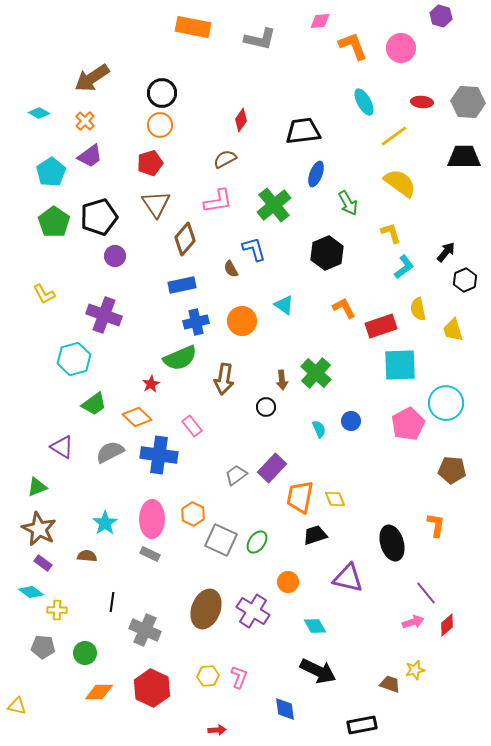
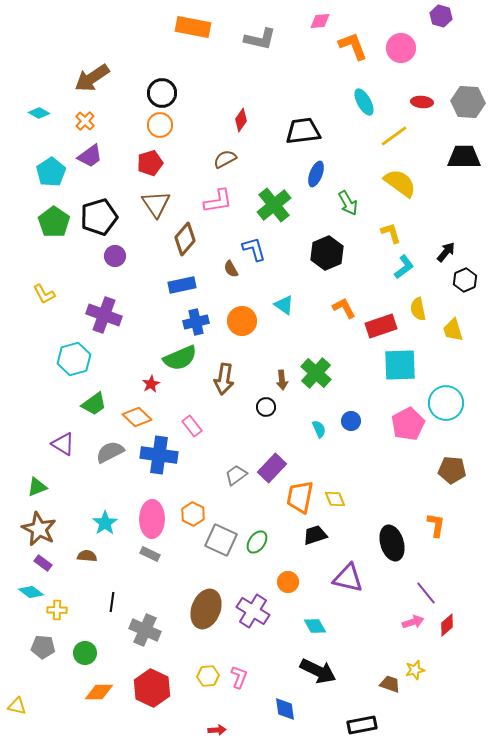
purple triangle at (62, 447): moved 1 px right, 3 px up
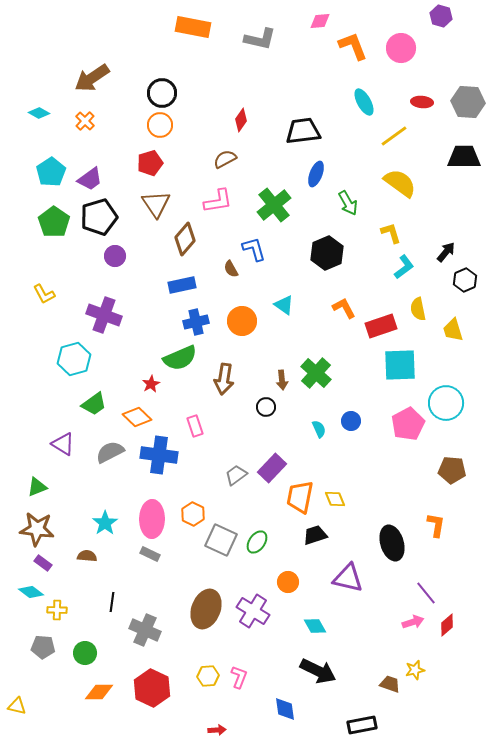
purple trapezoid at (90, 156): moved 23 px down
pink rectangle at (192, 426): moved 3 px right; rotated 20 degrees clockwise
brown star at (39, 529): moved 2 px left; rotated 20 degrees counterclockwise
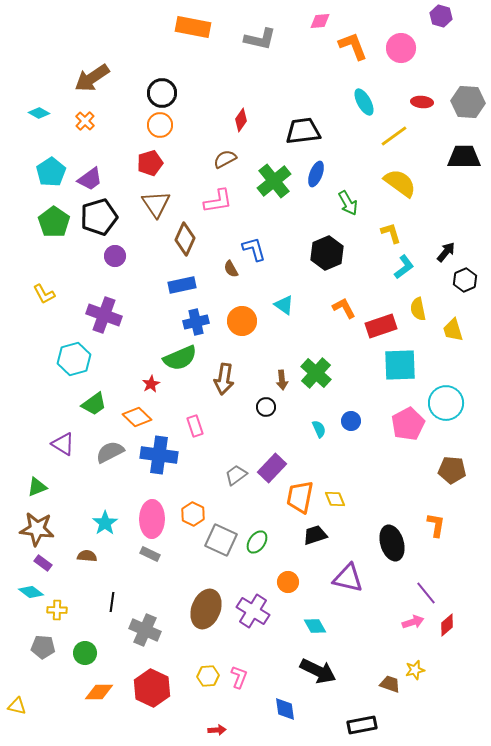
green cross at (274, 205): moved 24 px up
brown diamond at (185, 239): rotated 16 degrees counterclockwise
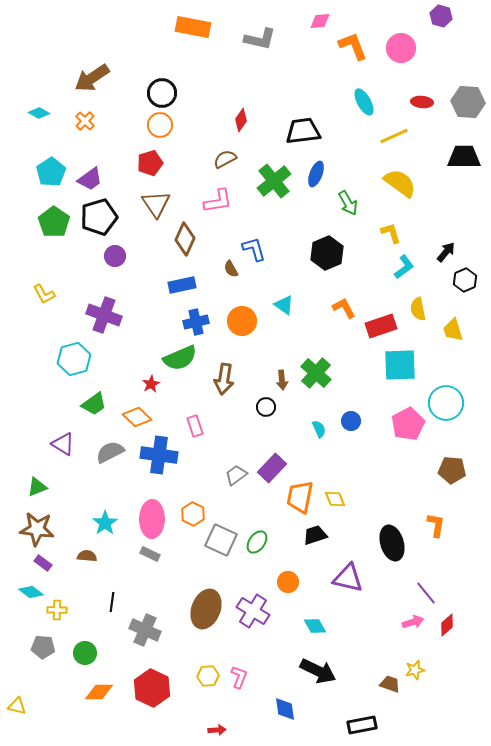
yellow line at (394, 136): rotated 12 degrees clockwise
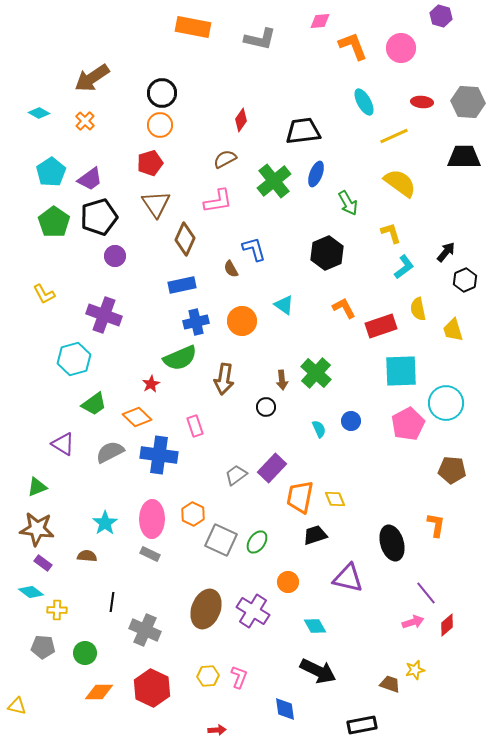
cyan square at (400, 365): moved 1 px right, 6 px down
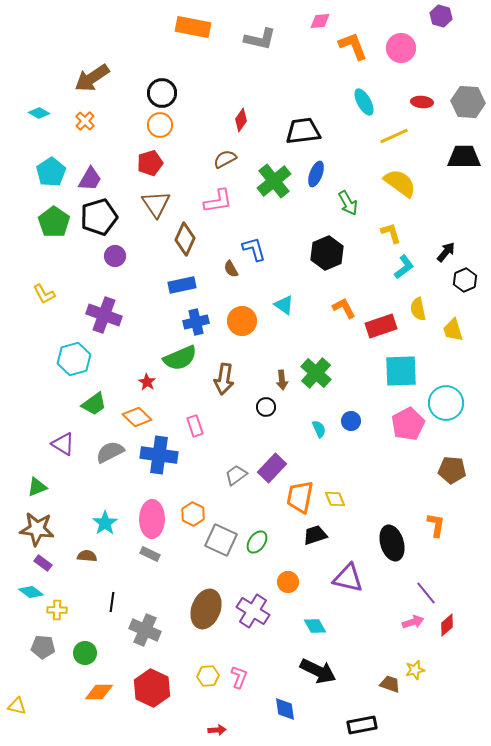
purple trapezoid at (90, 179): rotated 24 degrees counterclockwise
red star at (151, 384): moved 4 px left, 2 px up; rotated 12 degrees counterclockwise
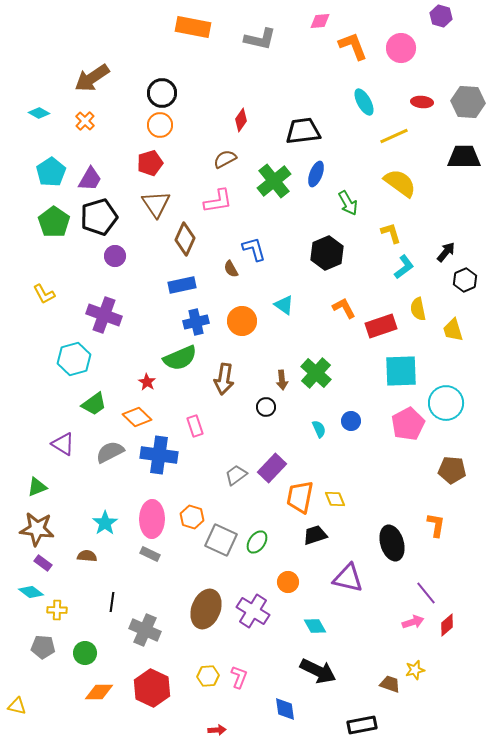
orange hexagon at (193, 514): moved 1 px left, 3 px down; rotated 10 degrees counterclockwise
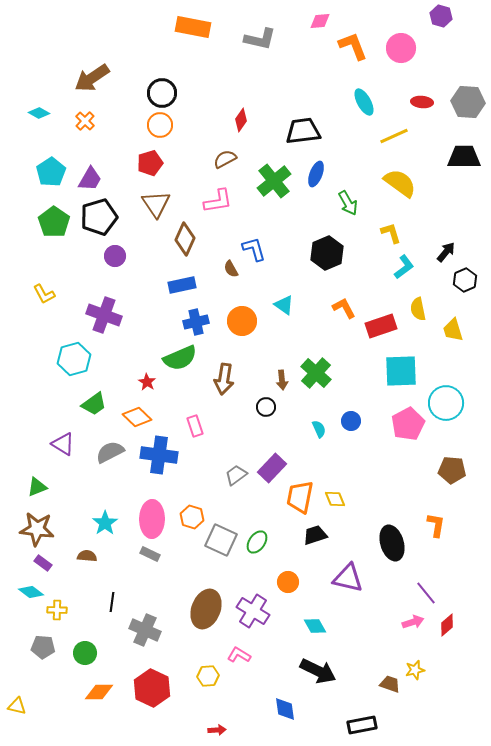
pink L-shape at (239, 677): moved 22 px up; rotated 80 degrees counterclockwise
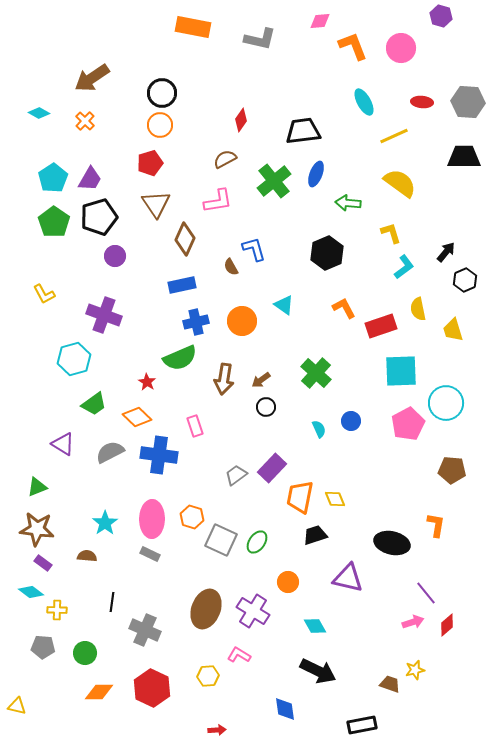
cyan pentagon at (51, 172): moved 2 px right, 6 px down
green arrow at (348, 203): rotated 125 degrees clockwise
brown semicircle at (231, 269): moved 2 px up
brown arrow at (282, 380): moved 21 px left; rotated 60 degrees clockwise
black ellipse at (392, 543): rotated 60 degrees counterclockwise
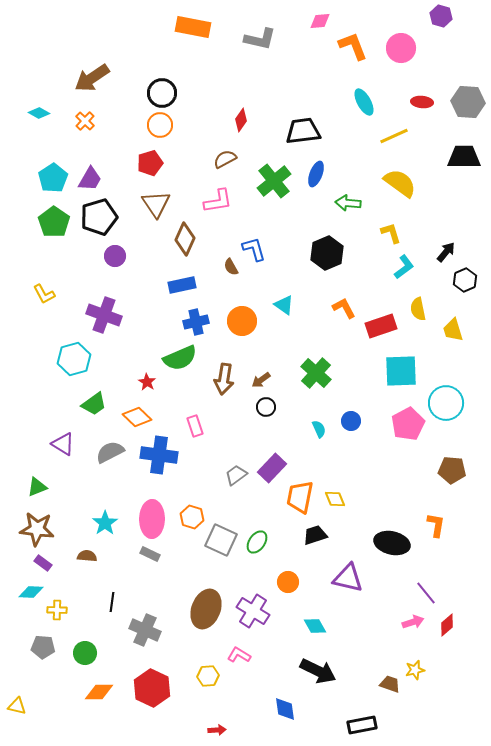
cyan diamond at (31, 592): rotated 35 degrees counterclockwise
